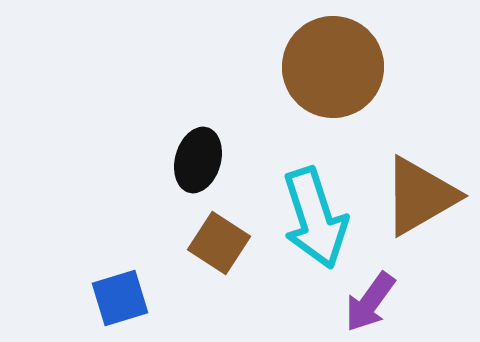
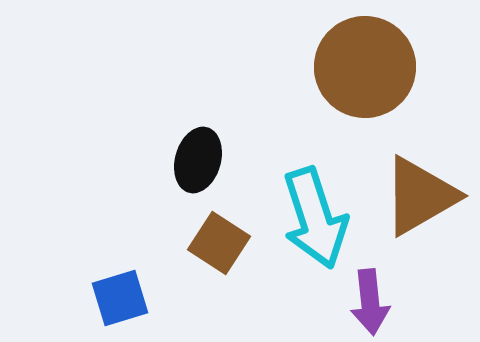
brown circle: moved 32 px right
purple arrow: rotated 42 degrees counterclockwise
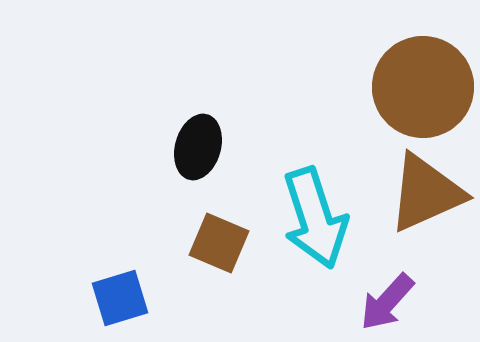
brown circle: moved 58 px right, 20 px down
black ellipse: moved 13 px up
brown triangle: moved 6 px right, 3 px up; rotated 6 degrees clockwise
brown square: rotated 10 degrees counterclockwise
purple arrow: moved 17 px right; rotated 48 degrees clockwise
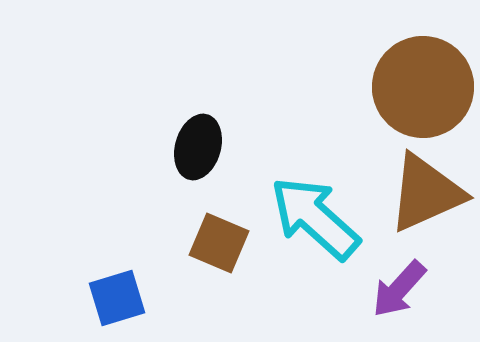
cyan arrow: rotated 150 degrees clockwise
blue square: moved 3 px left
purple arrow: moved 12 px right, 13 px up
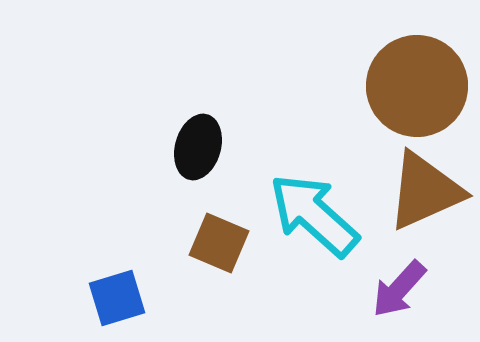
brown circle: moved 6 px left, 1 px up
brown triangle: moved 1 px left, 2 px up
cyan arrow: moved 1 px left, 3 px up
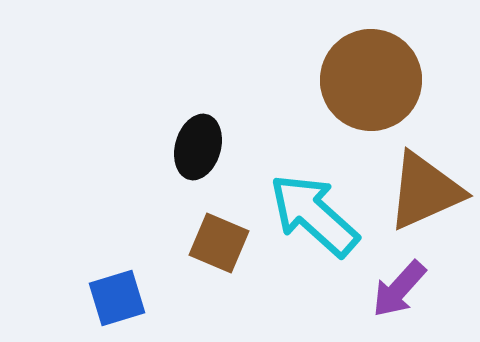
brown circle: moved 46 px left, 6 px up
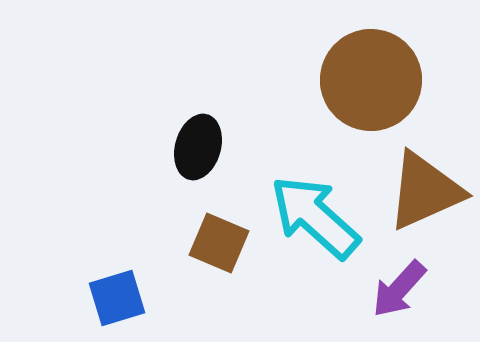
cyan arrow: moved 1 px right, 2 px down
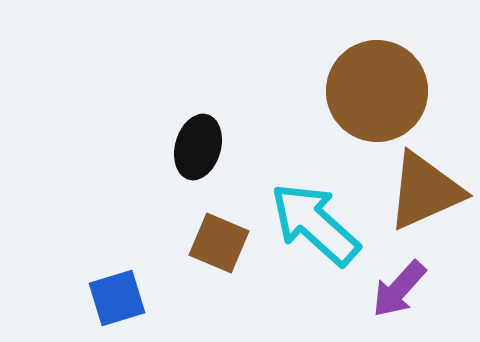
brown circle: moved 6 px right, 11 px down
cyan arrow: moved 7 px down
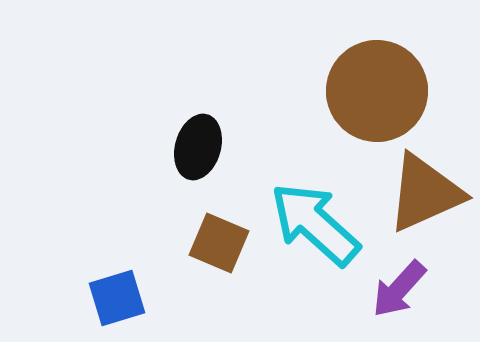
brown triangle: moved 2 px down
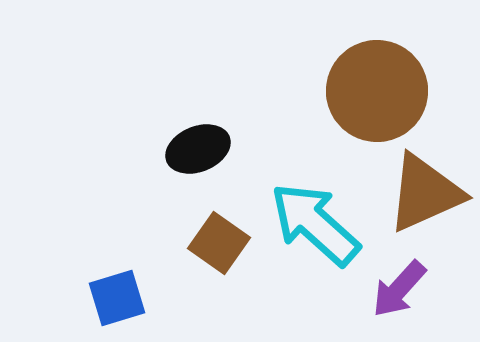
black ellipse: moved 2 px down; rotated 52 degrees clockwise
brown square: rotated 12 degrees clockwise
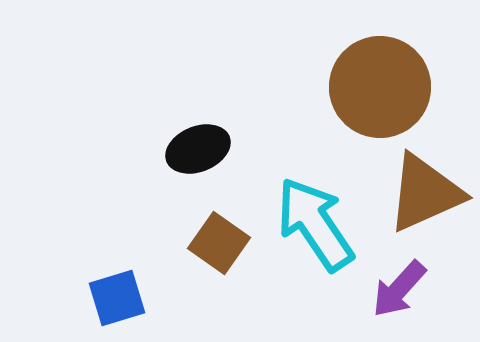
brown circle: moved 3 px right, 4 px up
cyan arrow: rotated 14 degrees clockwise
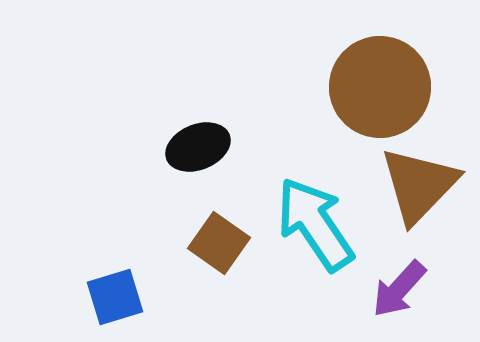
black ellipse: moved 2 px up
brown triangle: moved 6 px left, 8 px up; rotated 22 degrees counterclockwise
blue square: moved 2 px left, 1 px up
